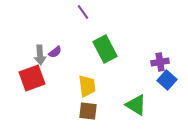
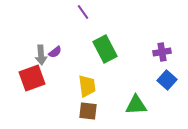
gray arrow: moved 1 px right
purple cross: moved 2 px right, 10 px up
green triangle: rotated 35 degrees counterclockwise
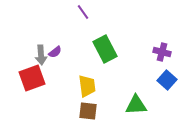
purple cross: rotated 24 degrees clockwise
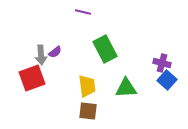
purple line: rotated 42 degrees counterclockwise
purple cross: moved 11 px down
green triangle: moved 10 px left, 17 px up
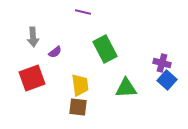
gray arrow: moved 8 px left, 18 px up
yellow trapezoid: moved 7 px left, 1 px up
brown square: moved 10 px left, 4 px up
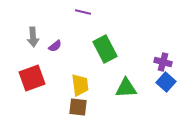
purple semicircle: moved 6 px up
purple cross: moved 1 px right, 1 px up
blue square: moved 1 px left, 2 px down
